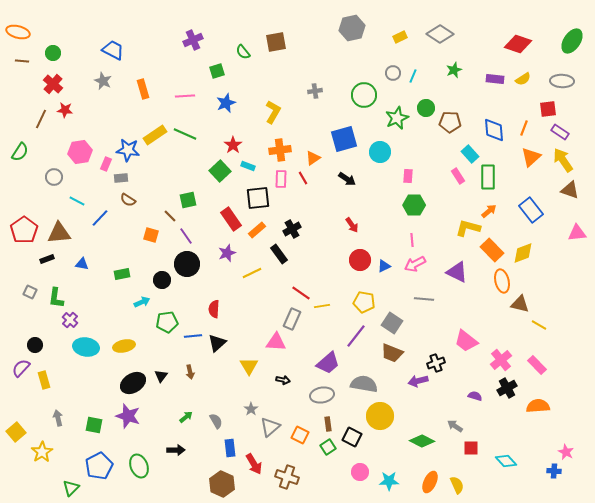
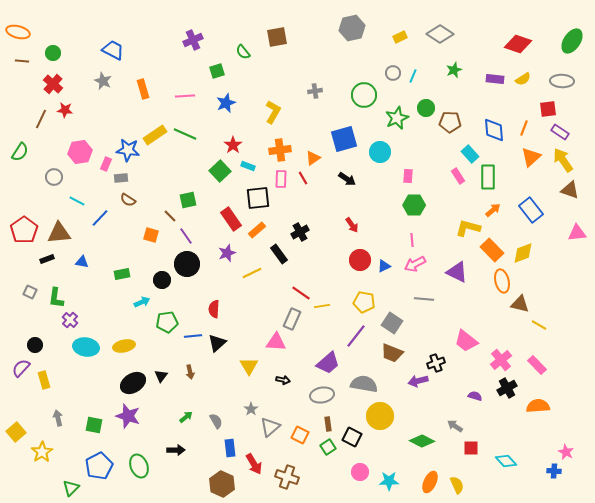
brown square at (276, 42): moved 1 px right, 5 px up
orange arrow at (489, 211): moved 4 px right, 1 px up
black cross at (292, 229): moved 8 px right, 3 px down
blue triangle at (82, 264): moved 2 px up
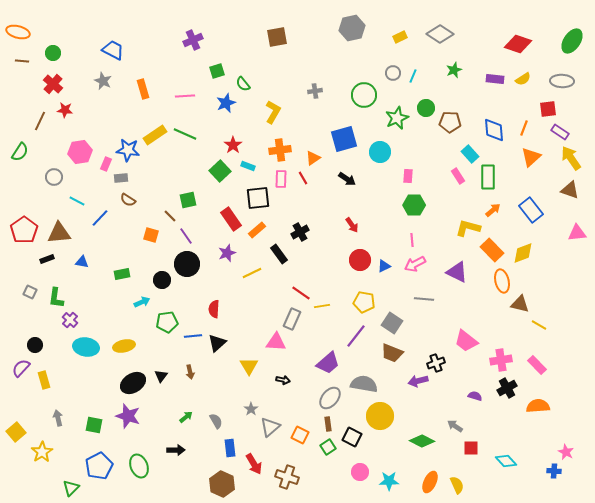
green semicircle at (243, 52): moved 32 px down
brown line at (41, 119): moved 1 px left, 2 px down
yellow arrow at (563, 160): moved 8 px right, 2 px up
pink cross at (501, 360): rotated 30 degrees clockwise
gray ellipse at (322, 395): moved 8 px right, 3 px down; rotated 40 degrees counterclockwise
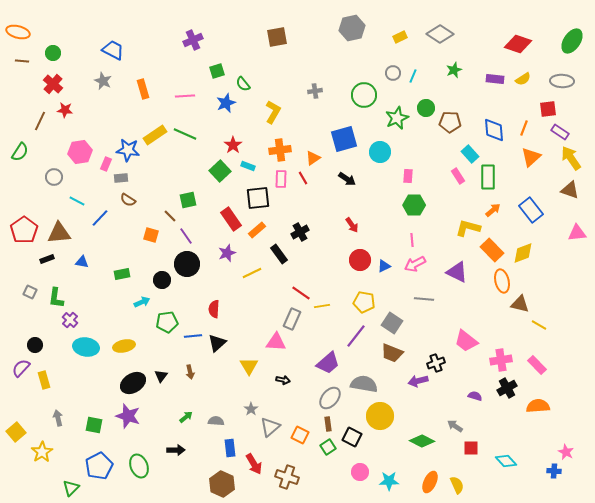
gray semicircle at (216, 421): rotated 56 degrees counterclockwise
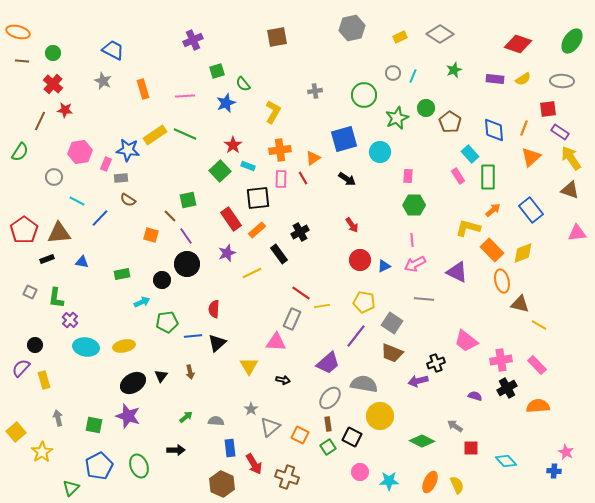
brown pentagon at (450, 122): rotated 30 degrees clockwise
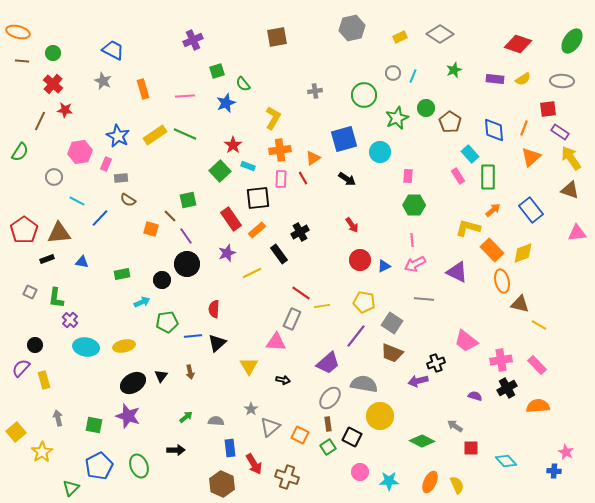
yellow L-shape at (273, 112): moved 6 px down
blue star at (128, 150): moved 10 px left, 14 px up; rotated 20 degrees clockwise
orange square at (151, 235): moved 6 px up
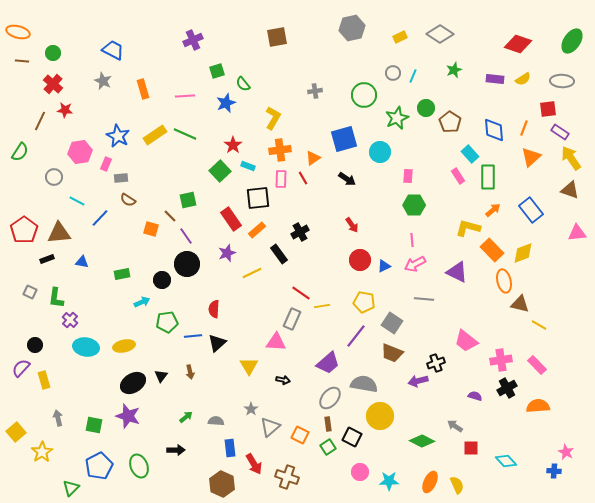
orange ellipse at (502, 281): moved 2 px right
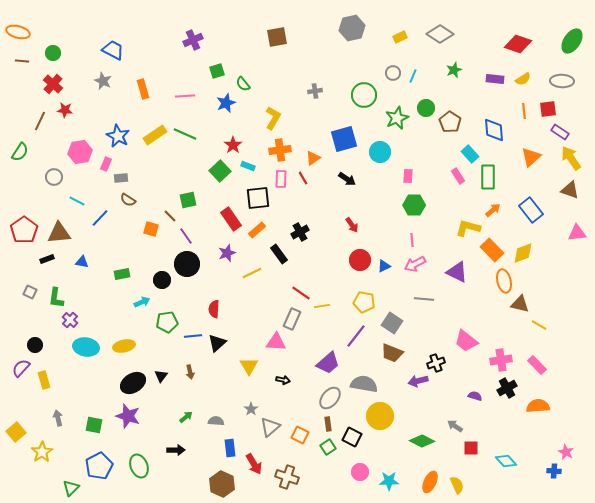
orange line at (524, 128): moved 17 px up; rotated 28 degrees counterclockwise
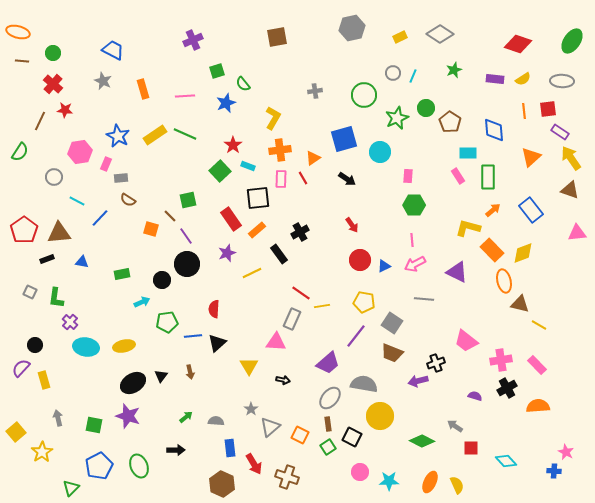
cyan rectangle at (470, 154): moved 2 px left, 1 px up; rotated 48 degrees counterclockwise
purple cross at (70, 320): moved 2 px down
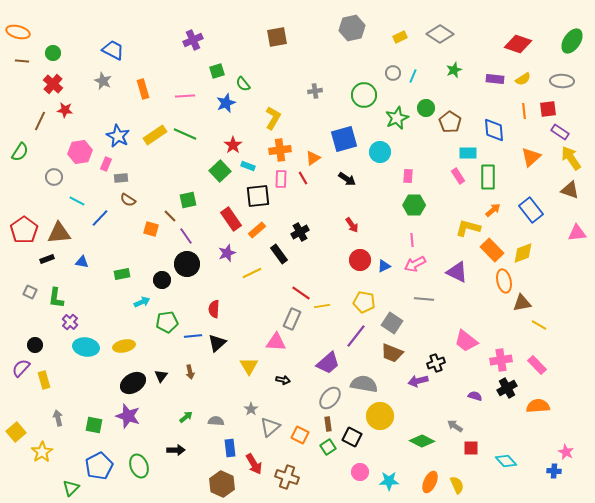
black square at (258, 198): moved 2 px up
brown triangle at (520, 304): moved 2 px right, 1 px up; rotated 24 degrees counterclockwise
